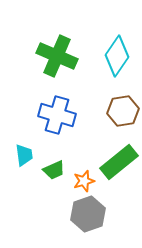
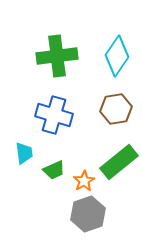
green cross: rotated 30 degrees counterclockwise
brown hexagon: moved 7 px left, 2 px up
blue cross: moved 3 px left
cyan trapezoid: moved 2 px up
orange star: rotated 15 degrees counterclockwise
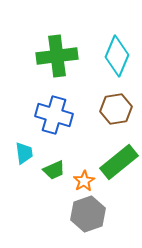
cyan diamond: rotated 12 degrees counterclockwise
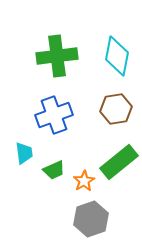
cyan diamond: rotated 12 degrees counterclockwise
blue cross: rotated 36 degrees counterclockwise
gray hexagon: moved 3 px right, 5 px down
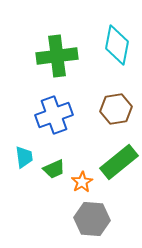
cyan diamond: moved 11 px up
cyan trapezoid: moved 4 px down
green trapezoid: moved 1 px up
orange star: moved 2 px left, 1 px down
gray hexagon: moved 1 px right; rotated 24 degrees clockwise
